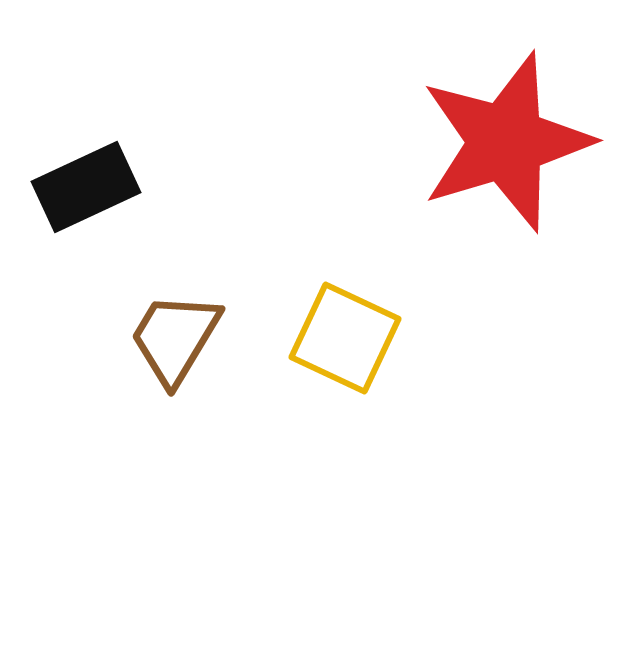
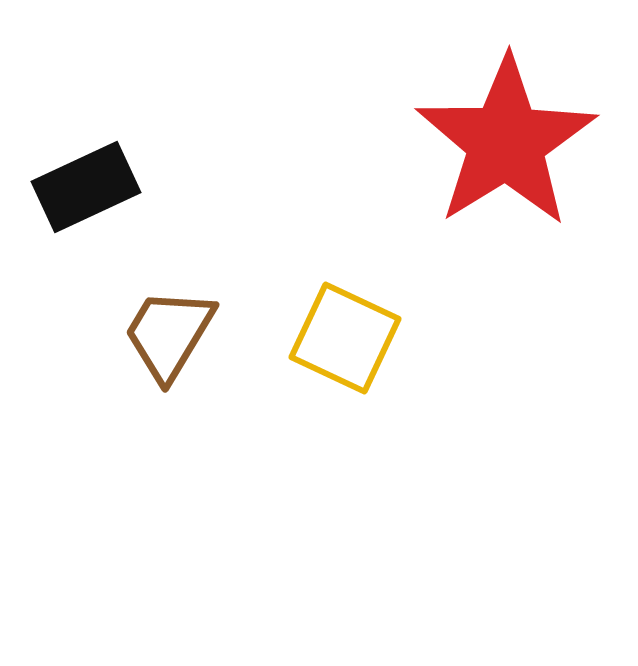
red star: rotated 15 degrees counterclockwise
brown trapezoid: moved 6 px left, 4 px up
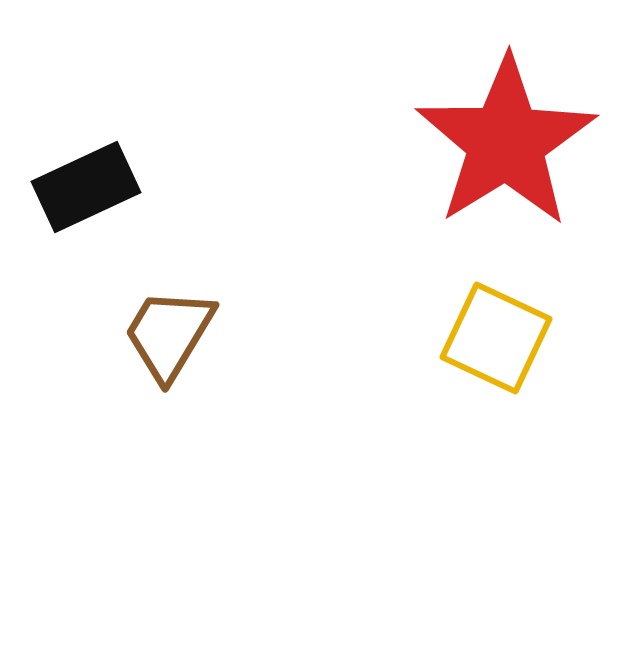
yellow square: moved 151 px right
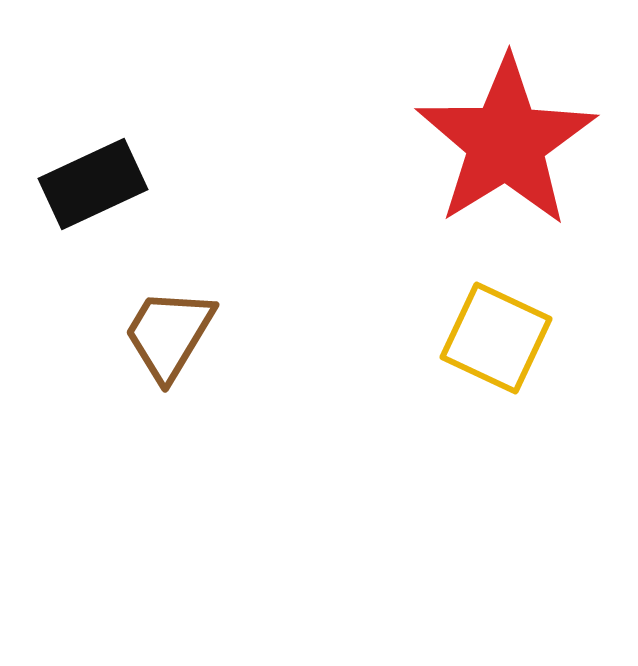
black rectangle: moved 7 px right, 3 px up
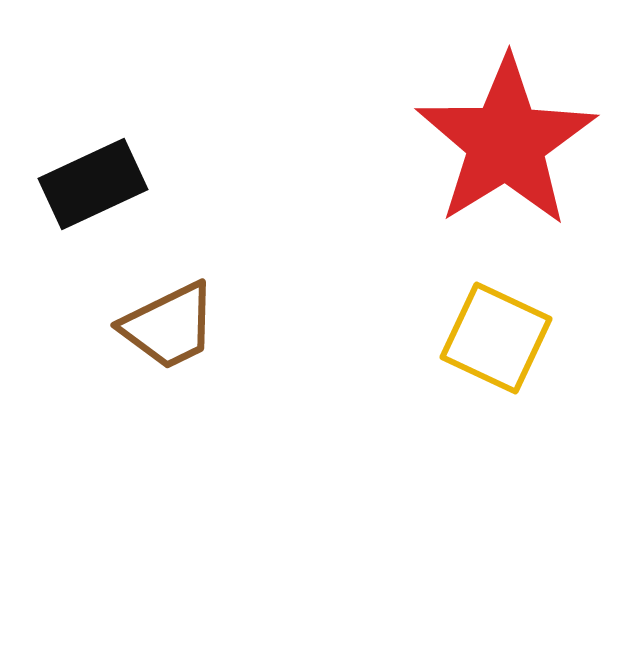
brown trapezoid: moved 8 px up; rotated 147 degrees counterclockwise
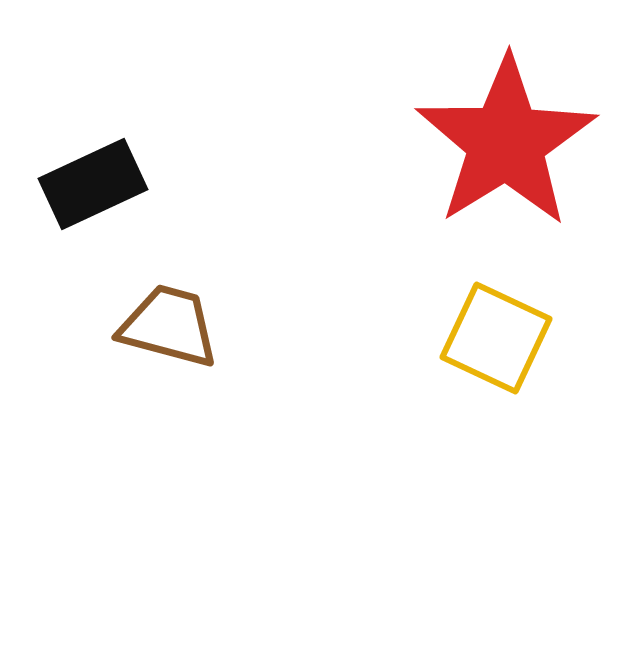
brown trapezoid: rotated 139 degrees counterclockwise
